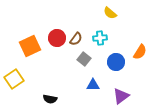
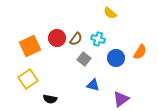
cyan cross: moved 2 px left, 1 px down; rotated 24 degrees clockwise
blue circle: moved 4 px up
yellow square: moved 14 px right
blue triangle: rotated 16 degrees clockwise
purple triangle: moved 3 px down
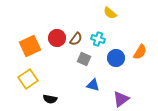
gray square: rotated 16 degrees counterclockwise
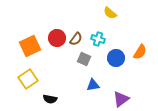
blue triangle: rotated 24 degrees counterclockwise
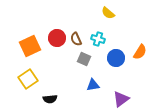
yellow semicircle: moved 2 px left
brown semicircle: rotated 120 degrees clockwise
black semicircle: rotated 16 degrees counterclockwise
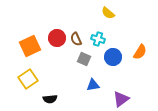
blue circle: moved 3 px left, 1 px up
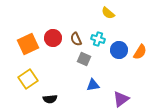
red circle: moved 4 px left
orange square: moved 2 px left, 2 px up
blue circle: moved 6 px right, 7 px up
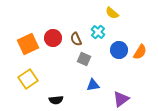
yellow semicircle: moved 4 px right
cyan cross: moved 7 px up; rotated 24 degrees clockwise
black semicircle: moved 6 px right, 1 px down
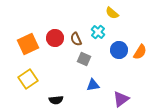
red circle: moved 2 px right
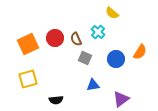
blue circle: moved 3 px left, 9 px down
gray square: moved 1 px right, 1 px up
yellow square: rotated 18 degrees clockwise
